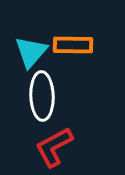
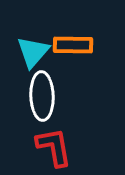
cyan triangle: moved 2 px right
red L-shape: rotated 108 degrees clockwise
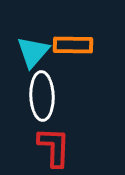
red L-shape: rotated 12 degrees clockwise
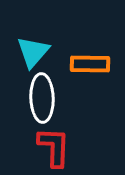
orange rectangle: moved 17 px right, 19 px down
white ellipse: moved 2 px down
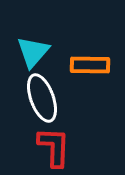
orange rectangle: moved 1 px down
white ellipse: rotated 18 degrees counterclockwise
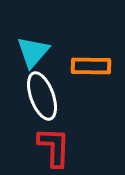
orange rectangle: moved 1 px right, 1 px down
white ellipse: moved 2 px up
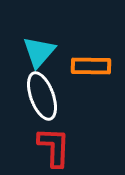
cyan triangle: moved 6 px right
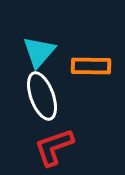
red L-shape: rotated 111 degrees counterclockwise
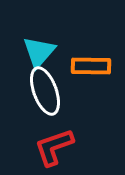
white ellipse: moved 3 px right, 5 px up
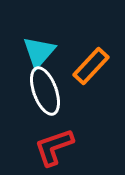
orange rectangle: rotated 48 degrees counterclockwise
